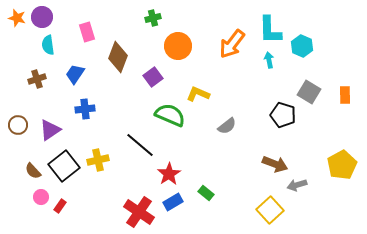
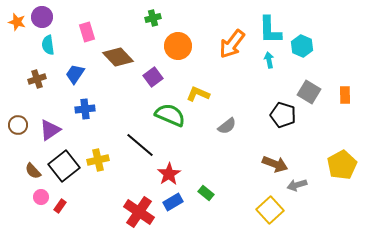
orange star: moved 4 px down
brown diamond: rotated 64 degrees counterclockwise
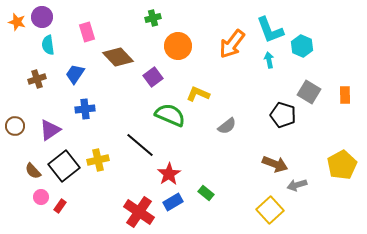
cyan L-shape: rotated 20 degrees counterclockwise
brown circle: moved 3 px left, 1 px down
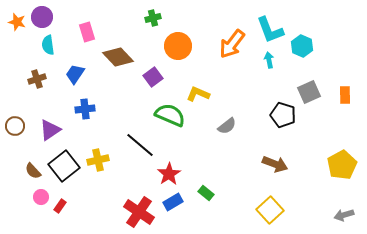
gray square: rotated 35 degrees clockwise
gray arrow: moved 47 px right, 30 px down
